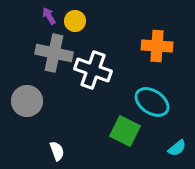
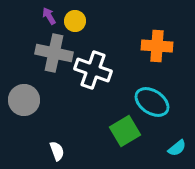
gray circle: moved 3 px left, 1 px up
green square: rotated 32 degrees clockwise
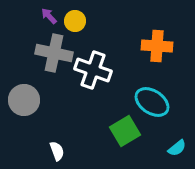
purple arrow: rotated 12 degrees counterclockwise
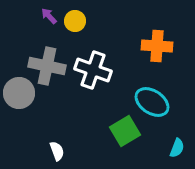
gray cross: moved 7 px left, 13 px down
gray circle: moved 5 px left, 7 px up
cyan semicircle: rotated 30 degrees counterclockwise
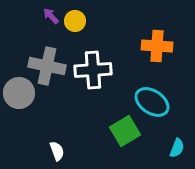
purple arrow: moved 2 px right
white cross: rotated 24 degrees counterclockwise
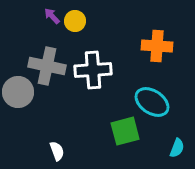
purple arrow: moved 1 px right
gray circle: moved 1 px left, 1 px up
green square: rotated 16 degrees clockwise
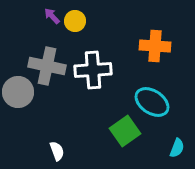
orange cross: moved 2 px left
green square: rotated 20 degrees counterclockwise
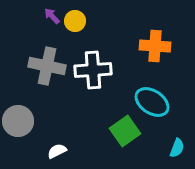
gray circle: moved 29 px down
white semicircle: rotated 96 degrees counterclockwise
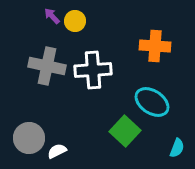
gray circle: moved 11 px right, 17 px down
green square: rotated 12 degrees counterclockwise
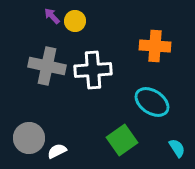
green square: moved 3 px left, 9 px down; rotated 12 degrees clockwise
cyan semicircle: rotated 54 degrees counterclockwise
